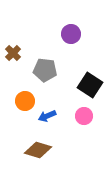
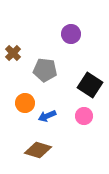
orange circle: moved 2 px down
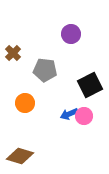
black square: rotated 30 degrees clockwise
blue arrow: moved 22 px right, 2 px up
brown diamond: moved 18 px left, 6 px down
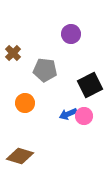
blue arrow: moved 1 px left
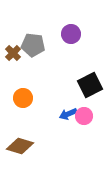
gray pentagon: moved 12 px left, 25 px up
orange circle: moved 2 px left, 5 px up
brown diamond: moved 10 px up
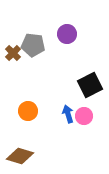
purple circle: moved 4 px left
orange circle: moved 5 px right, 13 px down
blue arrow: rotated 96 degrees clockwise
brown diamond: moved 10 px down
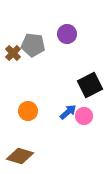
blue arrow: moved 2 px up; rotated 66 degrees clockwise
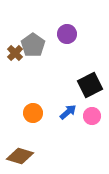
gray pentagon: rotated 30 degrees clockwise
brown cross: moved 2 px right
orange circle: moved 5 px right, 2 px down
pink circle: moved 8 px right
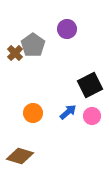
purple circle: moved 5 px up
